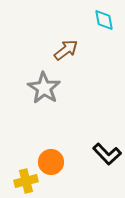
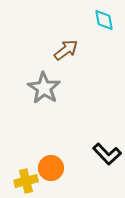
orange circle: moved 6 px down
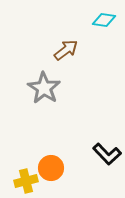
cyan diamond: rotated 70 degrees counterclockwise
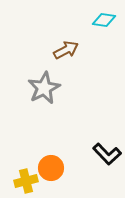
brown arrow: rotated 10 degrees clockwise
gray star: rotated 12 degrees clockwise
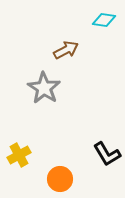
gray star: rotated 12 degrees counterclockwise
black L-shape: rotated 12 degrees clockwise
orange circle: moved 9 px right, 11 px down
yellow cross: moved 7 px left, 26 px up; rotated 15 degrees counterclockwise
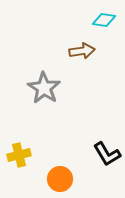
brown arrow: moved 16 px right, 1 px down; rotated 20 degrees clockwise
yellow cross: rotated 15 degrees clockwise
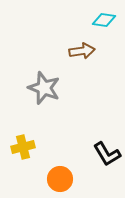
gray star: rotated 12 degrees counterclockwise
yellow cross: moved 4 px right, 8 px up
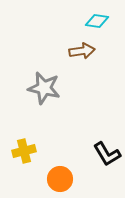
cyan diamond: moved 7 px left, 1 px down
gray star: rotated 8 degrees counterclockwise
yellow cross: moved 1 px right, 4 px down
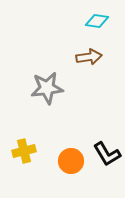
brown arrow: moved 7 px right, 6 px down
gray star: moved 3 px right; rotated 20 degrees counterclockwise
orange circle: moved 11 px right, 18 px up
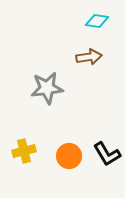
orange circle: moved 2 px left, 5 px up
